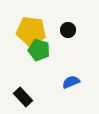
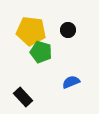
green pentagon: moved 2 px right, 2 px down
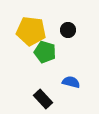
green pentagon: moved 4 px right
blue semicircle: rotated 36 degrees clockwise
black rectangle: moved 20 px right, 2 px down
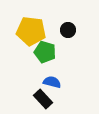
blue semicircle: moved 19 px left
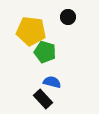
black circle: moved 13 px up
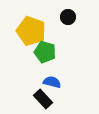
yellow pentagon: rotated 12 degrees clockwise
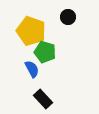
blue semicircle: moved 20 px left, 13 px up; rotated 48 degrees clockwise
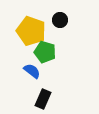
black circle: moved 8 px left, 3 px down
blue semicircle: moved 2 px down; rotated 24 degrees counterclockwise
black rectangle: rotated 66 degrees clockwise
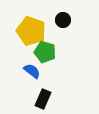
black circle: moved 3 px right
